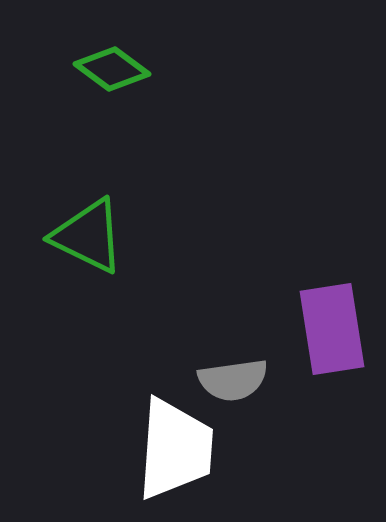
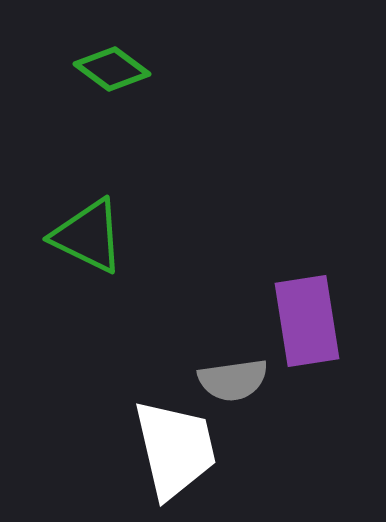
purple rectangle: moved 25 px left, 8 px up
white trapezoid: rotated 17 degrees counterclockwise
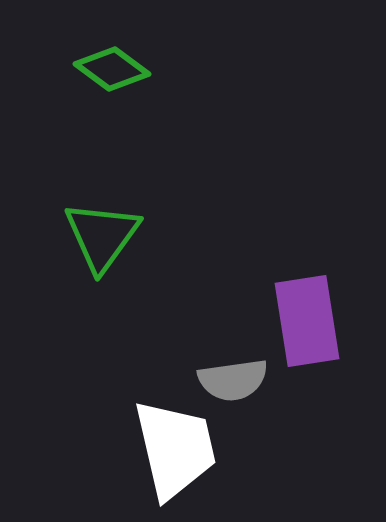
green triangle: moved 14 px right; rotated 40 degrees clockwise
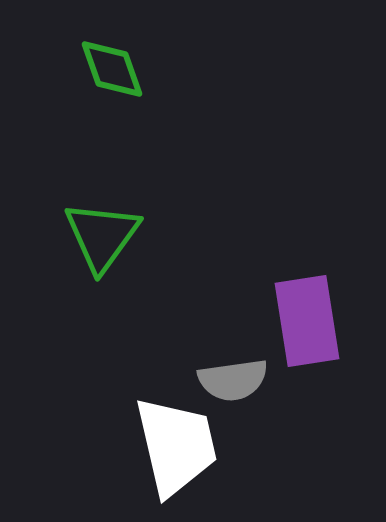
green diamond: rotated 34 degrees clockwise
white trapezoid: moved 1 px right, 3 px up
